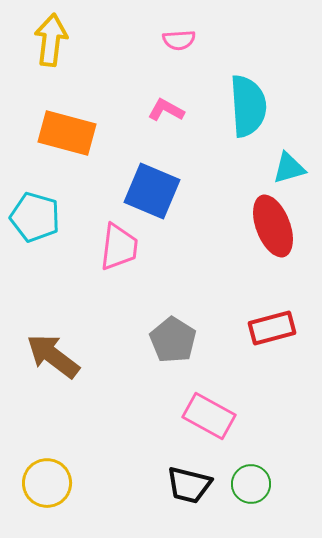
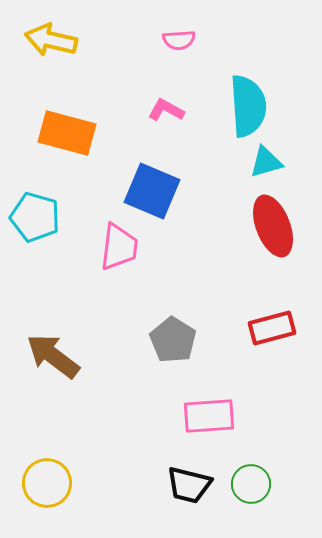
yellow arrow: rotated 84 degrees counterclockwise
cyan triangle: moved 23 px left, 6 px up
pink rectangle: rotated 33 degrees counterclockwise
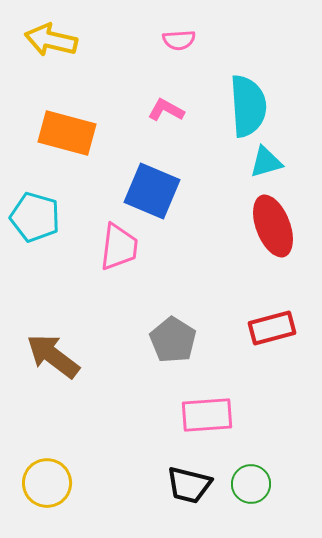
pink rectangle: moved 2 px left, 1 px up
